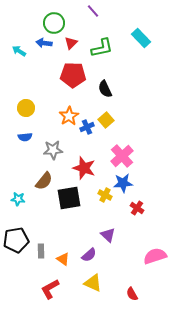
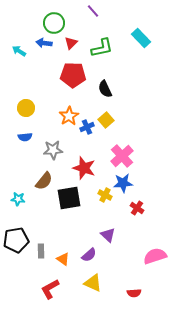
red semicircle: moved 2 px right, 1 px up; rotated 64 degrees counterclockwise
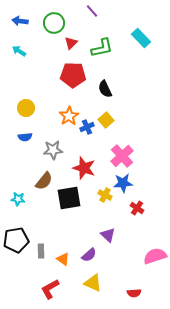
purple line: moved 1 px left
blue arrow: moved 24 px left, 22 px up
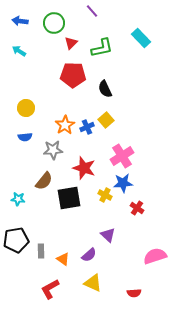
orange star: moved 4 px left, 9 px down
pink cross: rotated 10 degrees clockwise
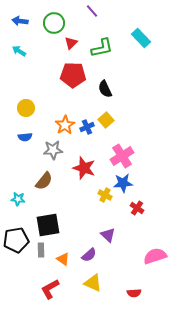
black square: moved 21 px left, 27 px down
gray rectangle: moved 1 px up
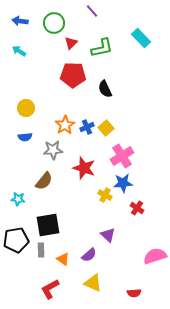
yellow square: moved 8 px down
